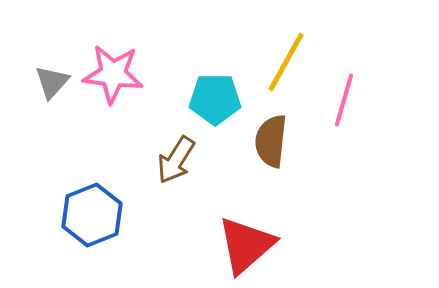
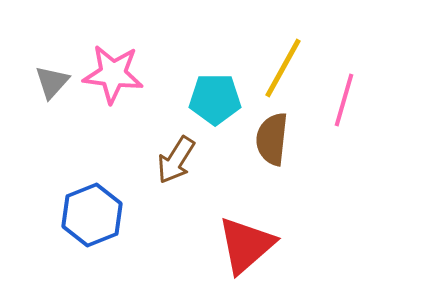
yellow line: moved 3 px left, 6 px down
brown semicircle: moved 1 px right, 2 px up
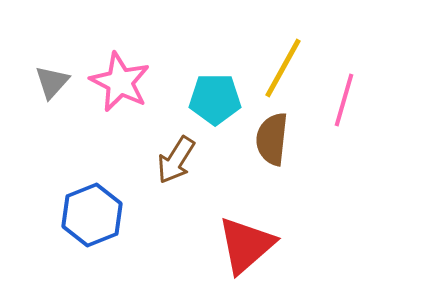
pink star: moved 7 px right, 8 px down; rotated 20 degrees clockwise
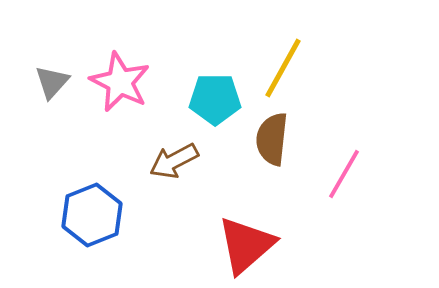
pink line: moved 74 px down; rotated 14 degrees clockwise
brown arrow: moved 2 px left, 1 px down; rotated 30 degrees clockwise
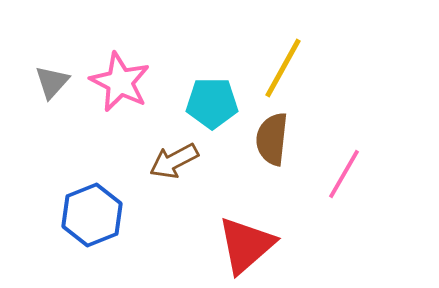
cyan pentagon: moved 3 px left, 4 px down
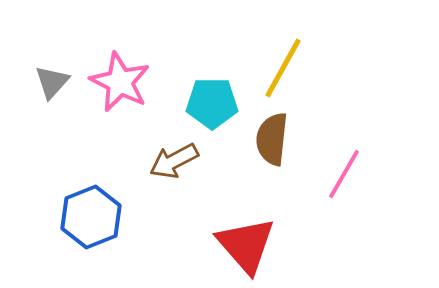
blue hexagon: moved 1 px left, 2 px down
red triangle: rotated 30 degrees counterclockwise
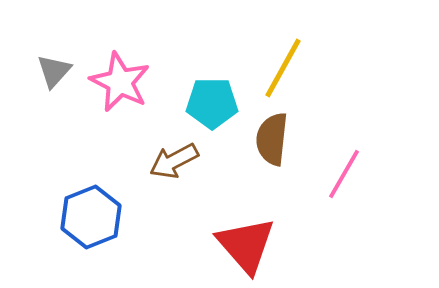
gray triangle: moved 2 px right, 11 px up
